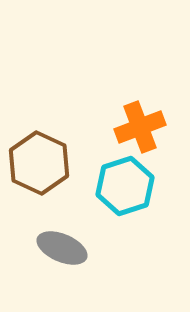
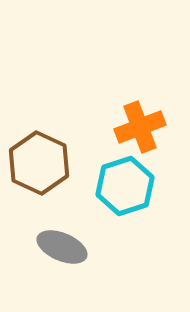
gray ellipse: moved 1 px up
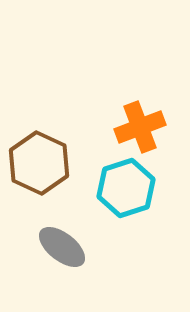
cyan hexagon: moved 1 px right, 2 px down
gray ellipse: rotated 15 degrees clockwise
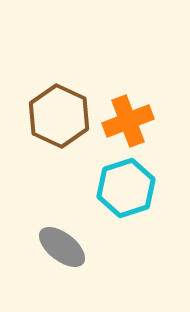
orange cross: moved 12 px left, 6 px up
brown hexagon: moved 20 px right, 47 px up
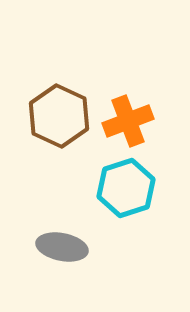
gray ellipse: rotated 27 degrees counterclockwise
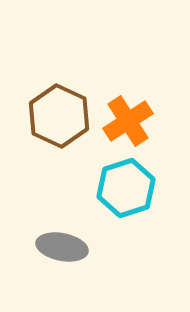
orange cross: rotated 12 degrees counterclockwise
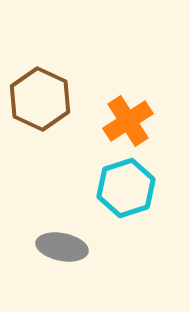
brown hexagon: moved 19 px left, 17 px up
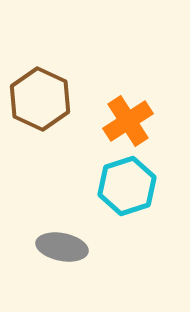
cyan hexagon: moved 1 px right, 2 px up
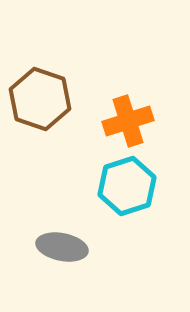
brown hexagon: rotated 6 degrees counterclockwise
orange cross: rotated 15 degrees clockwise
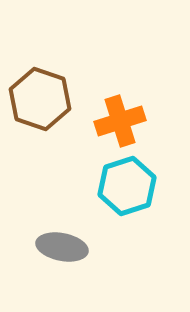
orange cross: moved 8 px left
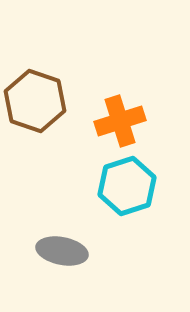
brown hexagon: moved 5 px left, 2 px down
gray ellipse: moved 4 px down
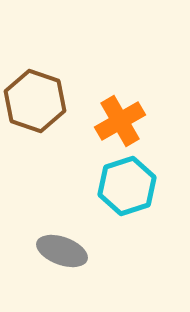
orange cross: rotated 12 degrees counterclockwise
gray ellipse: rotated 9 degrees clockwise
